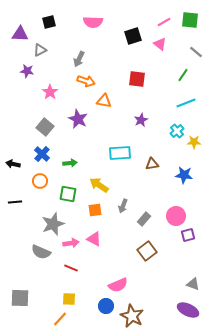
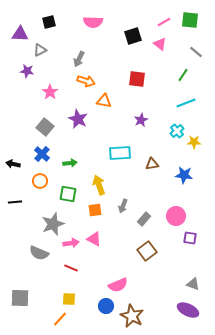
yellow arrow at (99, 185): rotated 36 degrees clockwise
purple square at (188, 235): moved 2 px right, 3 px down; rotated 24 degrees clockwise
gray semicircle at (41, 252): moved 2 px left, 1 px down
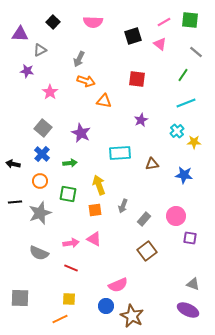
black square at (49, 22): moved 4 px right; rotated 32 degrees counterclockwise
purple star at (78, 119): moved 3 px right, 14 px down
gray square at (45, 127): moved 2 px left, 1 px down
gray star at (53, 224): moved 13 px left, 11 px up
orange line at (60, 319): rotated 21 degrees clockwise
